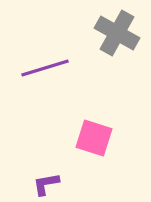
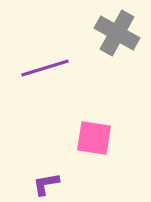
pink square: rotated 9 degrees counterclockwise
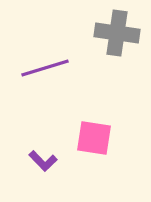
gray cross: rotated 21 degrees counterclockwise
purple L-shape: moved 3 px left, 23 px up; rotated 124 degrees counterclockwise
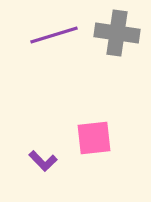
purple line: moved 9 px right, 33 px up
pink square: rotated 15 degrees counterclockwise
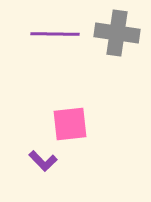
purple line: moved 1 px right, 1 px up; rotated 18 degrees clockwise
pink square: moved 24 px left, 14 px up
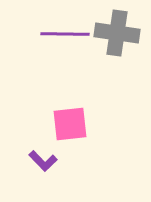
purple line: moved 10 px right
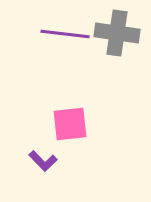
purple line: rotated 6 degrees clockwise
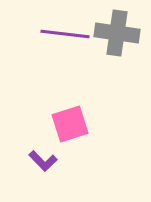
pink square: rotated 12 degrees counterclockwise
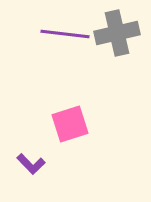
gray cross: rotated 21 degrees counterclockwise
purple L-shape: moved 12 px left, 3 px down
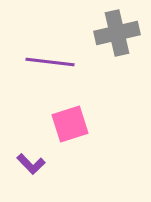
purple line: moved 15 px left, 28 px down
